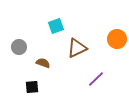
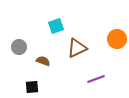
brown semicircle: moved 2 px up
purple line: rotated 24 degrees clockwise
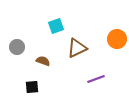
gray circle: moved 2 px left
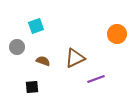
cyan square: moved 20 px left
orange circle: moved 5 px up
brown triangle: moved 2 px left, 10 px down
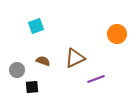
gray circle: moved 23 px down
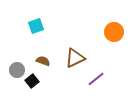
orange circle: moved 3 px left, 2 px up
purple line: rotated 18 degrees counterclockwise
black square: moved 6 px up; rotated 32 degrees counterclockwise
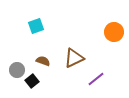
brown triangle: moved 1 px left
